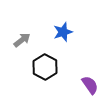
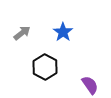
blue star: rotated 18 degrees counterclockwise
gray arrow: moved 7 px up
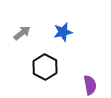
blue star: rotated 24 degrees clockwise
purple semicircle: rotated 24 degrees clockwise
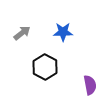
blue star: rotated 12 degrees clockwise
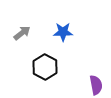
purple semicircle: moved 6 px right
